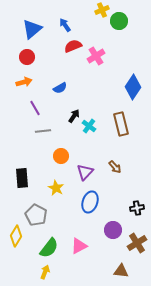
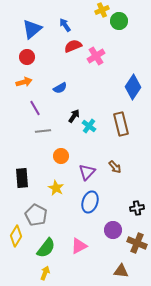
purple triangle: moved 2 px right
brown cross: rotated 36 degrees counterclockwise
green semicircle: moved 3 px left
yellow arrow: moved 1 px down
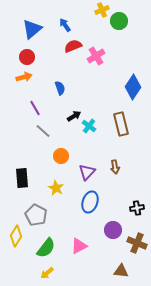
orange arrow: moved 5 px up
blue semicircle: rotated 80 degrees counterclockwise
black arrow: rotated 24 degrees clockwise
gray line: rotated 49 degrees clockwise
brown arrow: rotated 32 degrees clockwise
yellow arrow: moved 2 px right; rotated 152 degrees counterclockwise
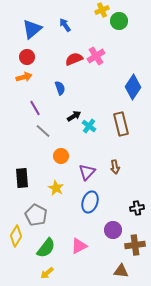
red semicircle: moved 1 px right, 13 px down
brown cross: moved 2 px left, 2 px down; rotated 30 degrees counterclockwise
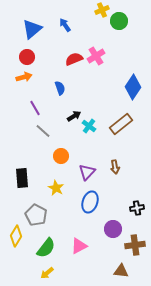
brown rectangle: rotated 65 degrees clockwise
purple circle: moved 1 px up
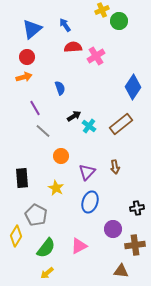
red semicircle: moved 1 px left, 12 px up; rotated 18 degrees clockwise
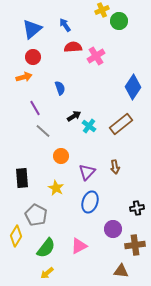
red circle: moved 6 px right
